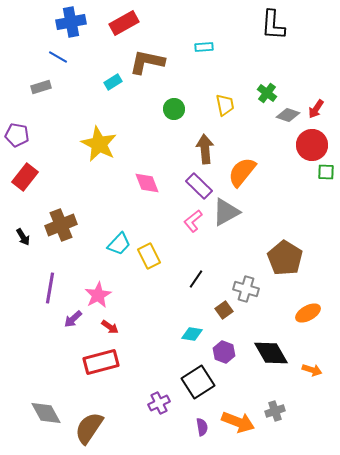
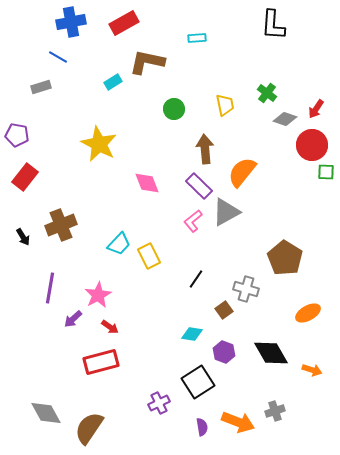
cyan rectangle at (204, 47): moved 7 px left, 9 px up
gray diamond at (288, 115): moved 3 px left, 4 px down
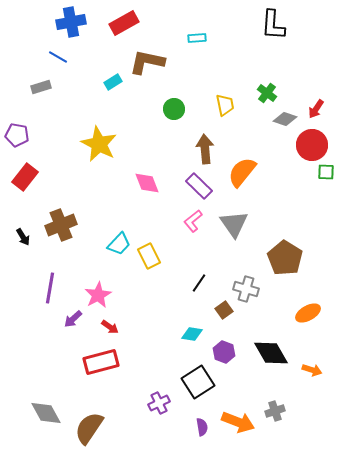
gray triangle at (226, 212): moved 8 px right, 12 px down; rotated 36 degrees counterclockwise
black line at (196, 279): moved 3 px right, 4 px down
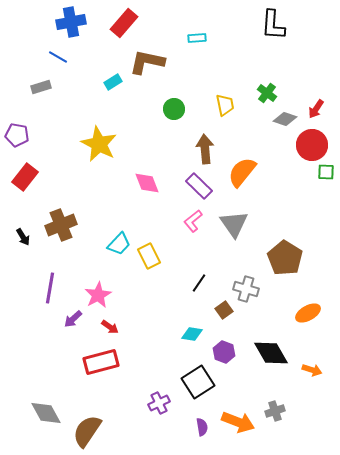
red rectangle at (124, 23): rotated 20 degrees counterclockwise
brown semicircle at (89, 428): moved 2 px left, 3 px down
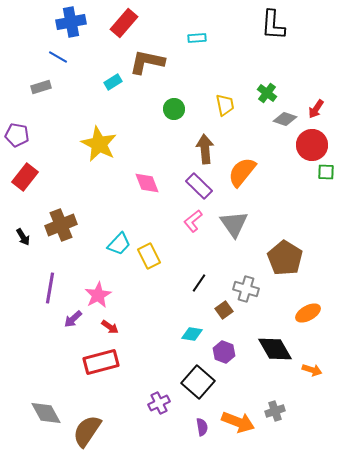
black diamond at (271, 353): moved 4 px right, 4 px up
black square at (198, 382): rotated 16 degrees counterclockwise
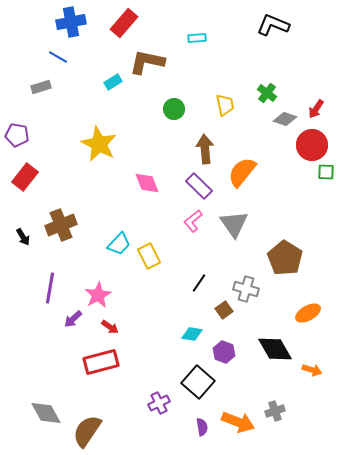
black L-shape at (273, 25): rotated 108 degrees clockwise
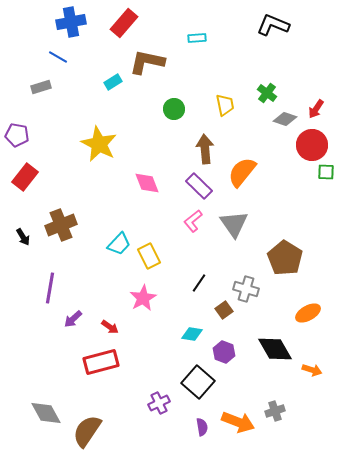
pink star at (98, 295): moved 45 px right, 3 px down
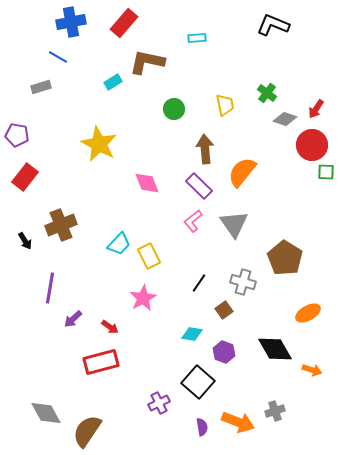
black arrow at (23, 237): moved 2 px right, 4 px down
gray cross at (246, 289): moved 3 px left, 7 px up
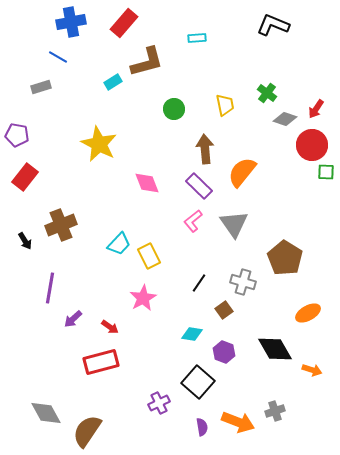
brown L-shape at (147, 62): rotated 153 degrees clockwise
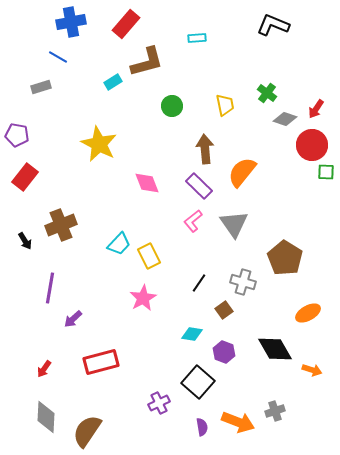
red rectangle at (124, 23): moved 2 px right, 1 px down
green circle at (174, 109): moved 2 px left, 3 px up
red arrow at (110, 327): moved 66 px left, 42 px down; rotated 90 degrees clockwise
gray diamond at (46, 413): moved 4 px down; rotated 32 degrees clockwise
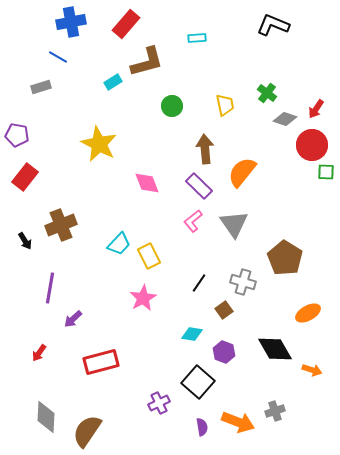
red arrow at (44, 369): moved 5 px left, 16 px up
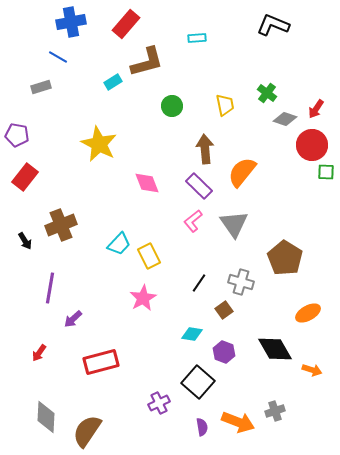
gray cross at (243, 282): moved 2 px left
